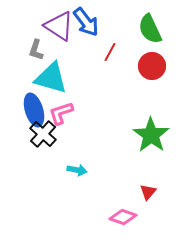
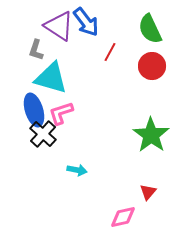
pink diamond: rotated 32 degrees counterclockwise
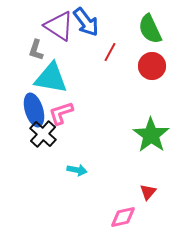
cyan triangle: rotated 6 degrees counterclockwise
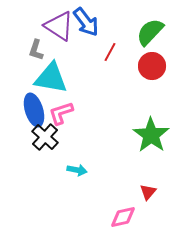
green semicircle: moved 3 px down; rotated 68 degrees clockwise
black cross: moved 2 px right, 3 px down
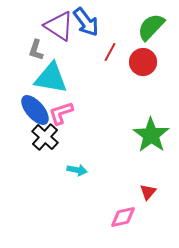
green semicircle: moved 1 px right, 5 px up
red circle: moved 9 px left, 4 px up
blue ellipse: moved 1 px right; rotated 24 degrees counterclockwise
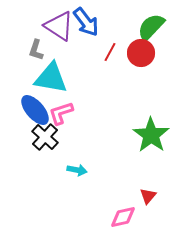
red circle: moved 2 px left, 9 px up
red triangle: moved 4 px down
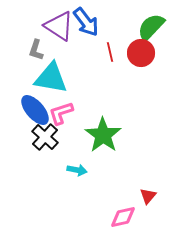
red line: rotated 42 degrees counterclockwise
green star: moved 48 px left
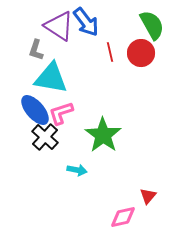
green semicircle: moved 1 px right, 2 px up; rotated 108 degrees clockwise
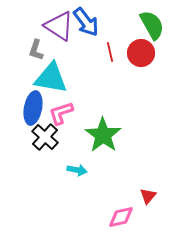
blue ellipse: moved 2 px left, 2 px up; rotated 52 degrees clockwise
pink diamond: moved 2 px left
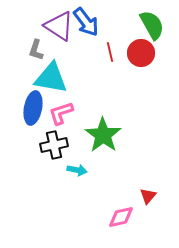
black cross: moved 9 px right, 8 px down; rotated 36 degrees clockwise
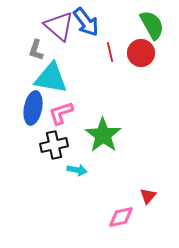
purple triangle: rotated 8 degrees clockwise
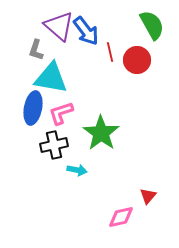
blue arrow: moved 9 px down
red circle: moved 4 px left, 7 px down
green star: moved 2 px left, 2 px up
